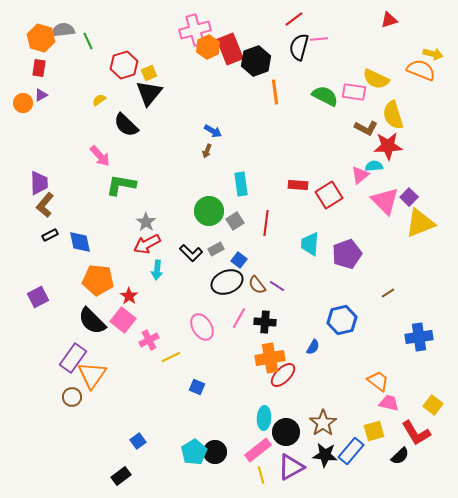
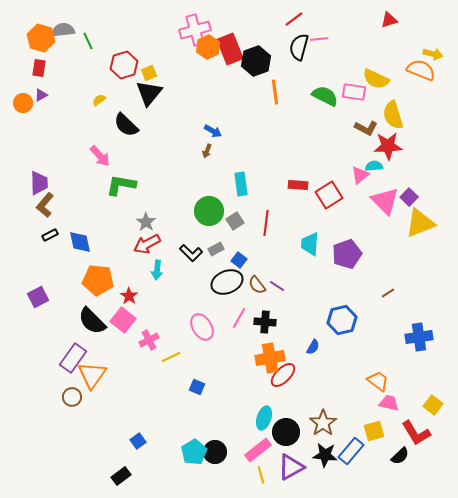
cyan ellipse at (264, 418): rotated 15 degrees clockwise
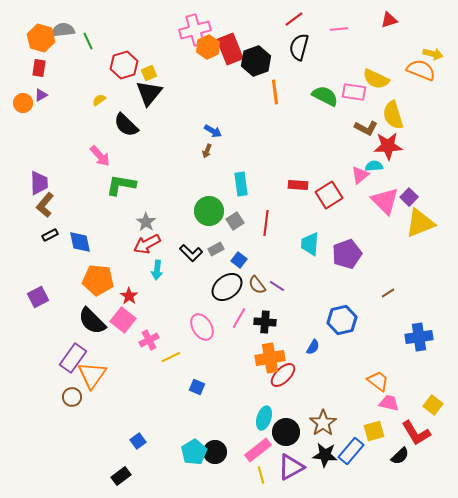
pink line at (319, 39): moved 20 px right, 10 px up
black ellipse at (227, 282): moved 5 px down; rotated 16 degrees counterclockwise
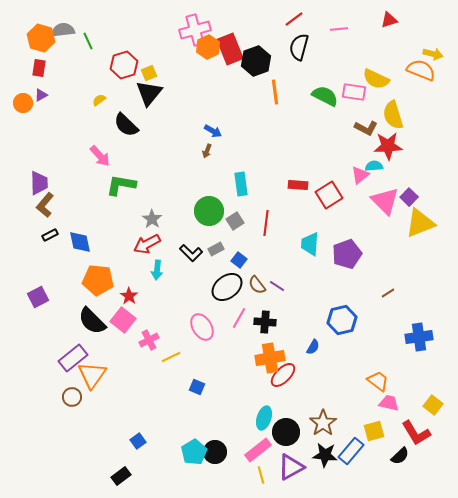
gray star at (146, 222): moved 6 px right, 3 px up
purple rectangle at (73, 358): rotated 16 degrees clockwise
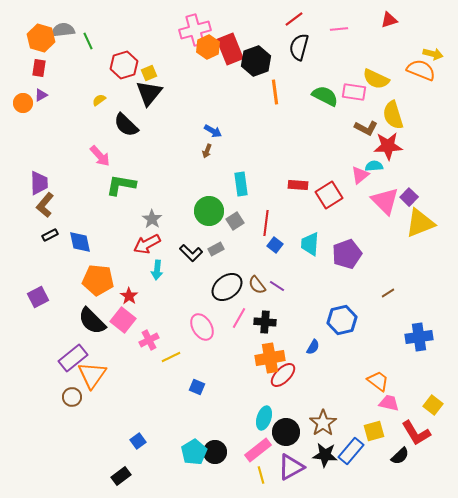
blue square at (239, 260): moved 36 px right, 15 px up
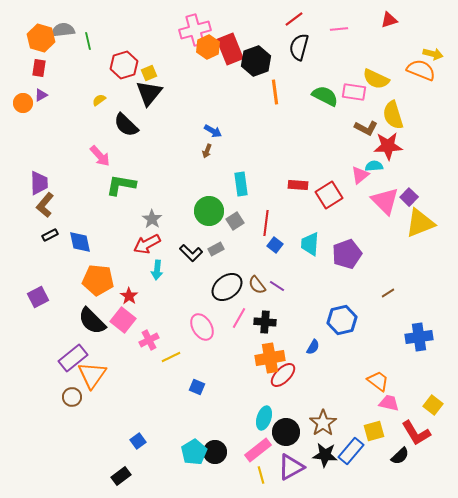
green line at (88, 41): rotated 12 degrees clockwise
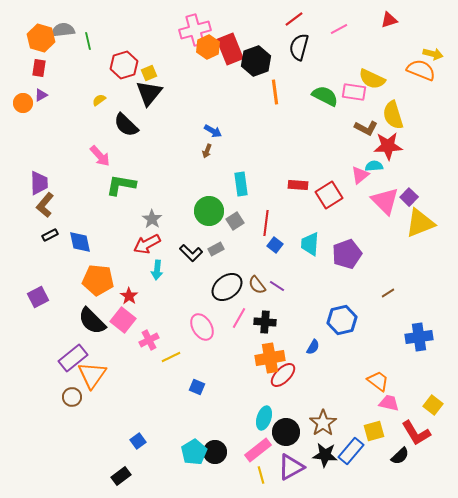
pink line at (339, 29): rotated 24 degrees counterclockwise
yellow semicircle at (376, 79): moved 4 px left
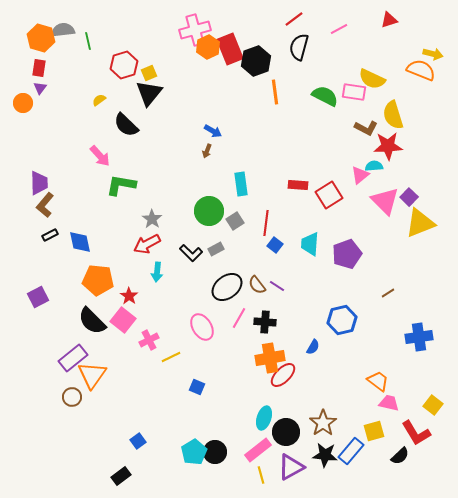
purple triangle at (41, 95): moved 1 px left, 7 px up; rotated 24 degrees counterclockwise
cyan arrow at (157, 270): moved 2 px down
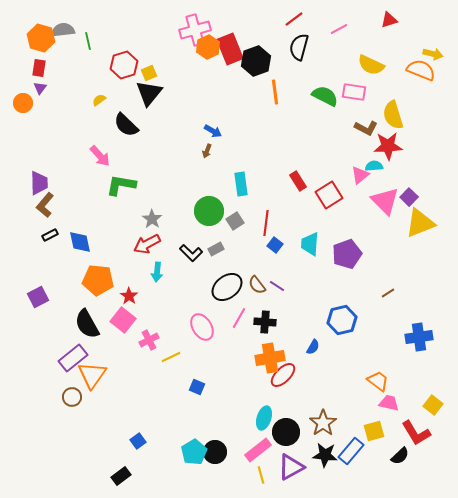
yellow semicircle at (372, 79): moved 1 px left, 14 px up
red rectangle at (298, 185): moved 4 px up; rotated 54 degrees clockwise
black semicircle at (92, 321): moved 5 px left, 3 px down; rotated 16 degrees clockwise
